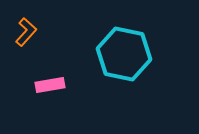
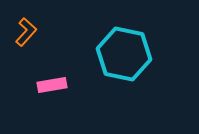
pink rectangle: moved 2 px right
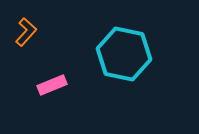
pink rectangle: rotated 12 degrees counterclockwise
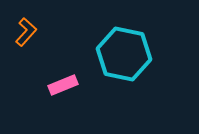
pink rectangle: moved 11 px right
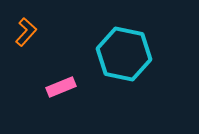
pink rectangle: moved 2 px left, 2 px down
